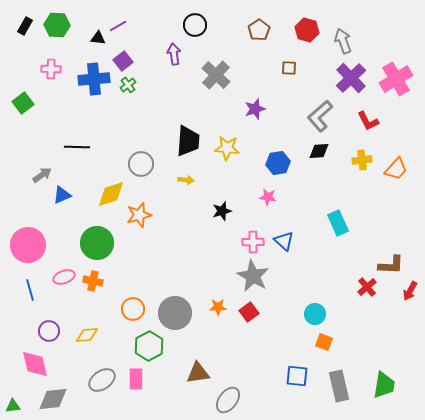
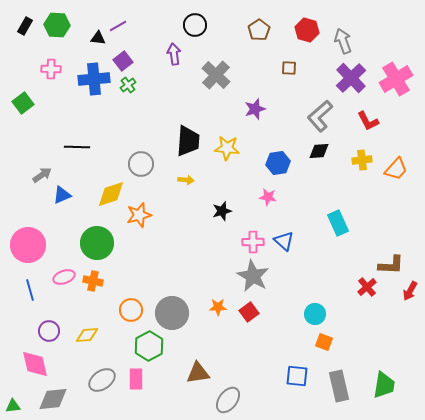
orange circle at (133, 309): moved 2 px left, 1 px down
gray circle at (175, 313): moved 3 px left
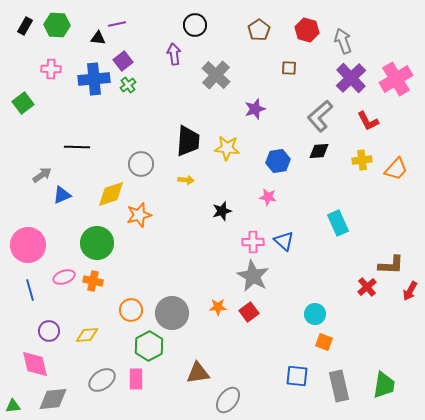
purple line at (118, 26): moved 1 px left, 2 px up; rotated 18 degrees clockwise
blue hexagon at (278, 163): moved 2 px up
